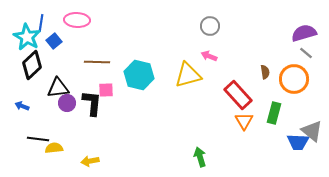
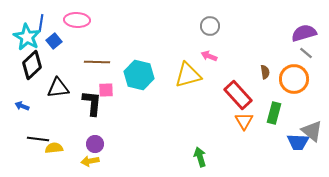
purple circle: moved 28 px right, 41 px down
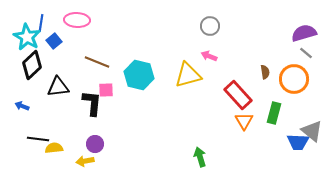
brown line: rotated 20 degrees clockwise
black triangle: moved 1 px up
yellow arrow: moved 5 px left
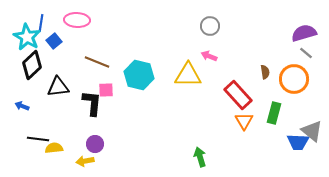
yellow triangle: rotated 16 degrees clockwise
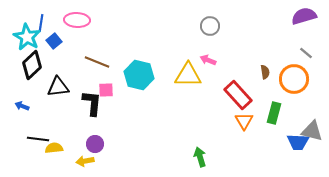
purple semicircle: moved 17 px up
pink arrow: moved 1 px left, 4 px down
gray triangle: rotated 25 degrees counterclockwise
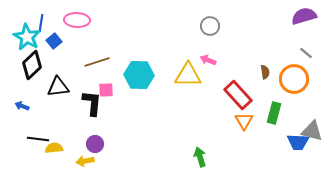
brown line: rotated 40 degrees counterclockwise
cyan hexagon: rotated 12 degrees counterclockwise
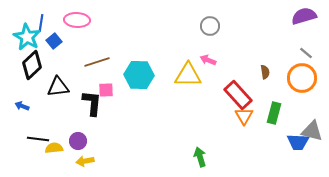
orange circle: moved 8 px right, 1 px up
orange triangle: moved 5 px up
purple circle: moved 17 px left, 3 px up
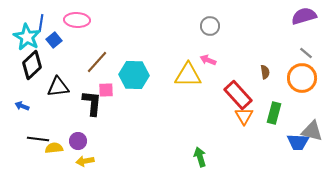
blue square: moved 1 px up
brown line: rotated 30 degrees counterclockwise
cyan hexagon: moved 5 px left
